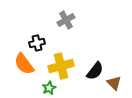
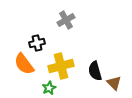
black semicircle: rotated 126 degrees clockwise
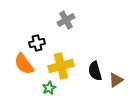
brown triangle: moved 2 px right, 3 px up; rotated 42 degrees clockwise
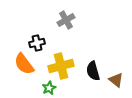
black semicircle: moved 2 px left
brown triangle: rotated 49 degrees counterclockwise
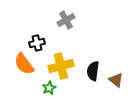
black semicircle: rotated 24 degrees clockwise
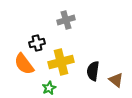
gray cross: rotated 12 degrees clockwise
yellow cross: moved 4 px up
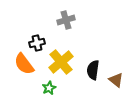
yellow cross: rotated 25 degrees counterclockwise
black semicircle: moved 1 px up
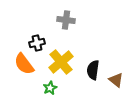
gray cross: rotated 24 degrees clockwise
green star: moved 1 px right
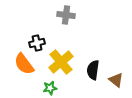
gray cross: moved 5 px up
green star: rotated 16 degrees clockwise
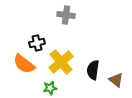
orange semicircle: rotated 15 degrees counterclockwise
